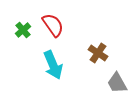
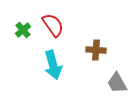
brown cross: moved 2 px left, 3 px up; rotated 30 degrees counterclockwise
cyan arrow: rotated 8 degrees clockwise
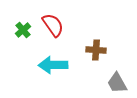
cyan arrow: rotated 104 degrees clockwise
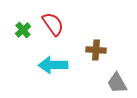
red semicircle: moved 1 px up
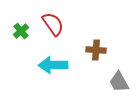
green cross: moved 2 px left, 1 px down
gray trapezoid: moved 2 px right, 1 px up
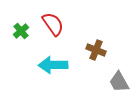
brown cross: rotated 18 degrees clockwise
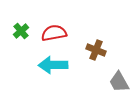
red semicircle: moved 1 px right, 9 px down; rotated 65 degrees counterclockwise
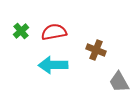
red semicircle: moved 1 px up
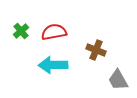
gray trapezoid: moved 1 px left, 2 px up
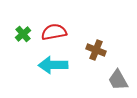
green cross: moved 2 px right, 3 px down
